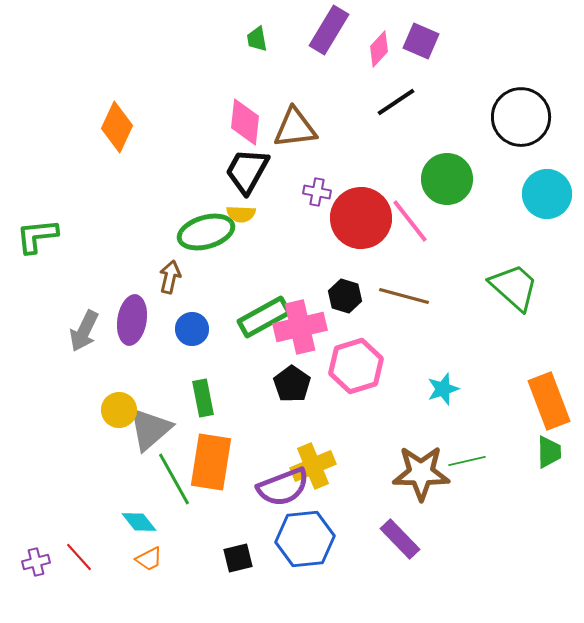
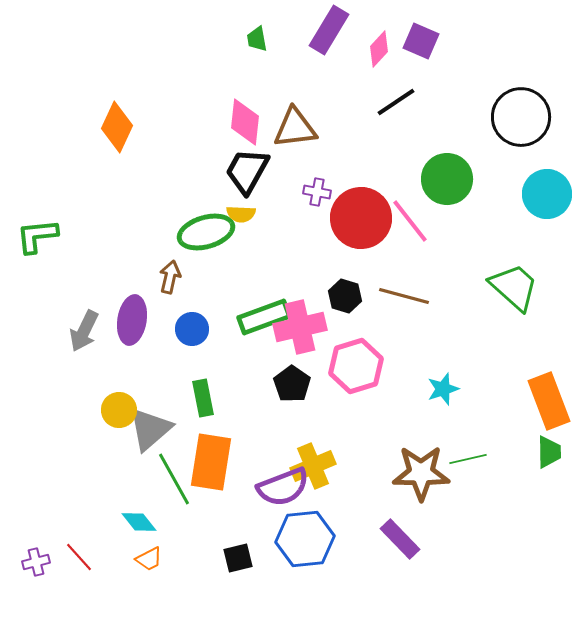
green rectangle at (264, 317): rotated 9 degrees clockwise
green line at (467, 461): moved 1 px right, 2 px up
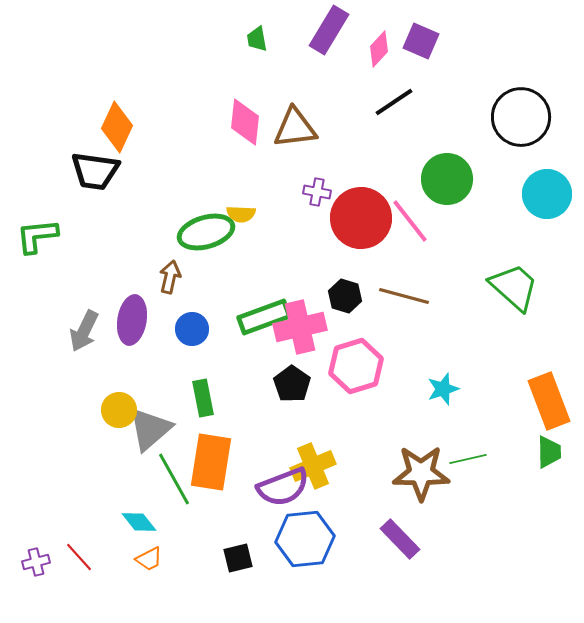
black line at (396, 102): moved 2 px left
black trapezoid at (247, 171): moved 152 px left; rotated 111 degrees counterclockwise
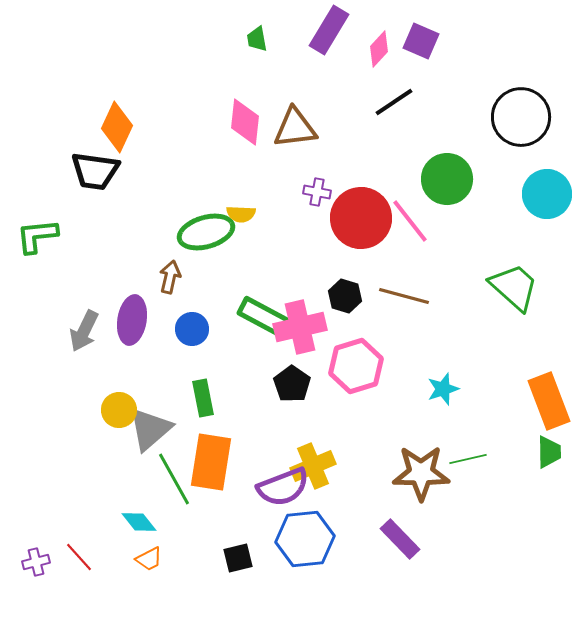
green rectangle at (264, 317): rotated 48 degrees clockwise
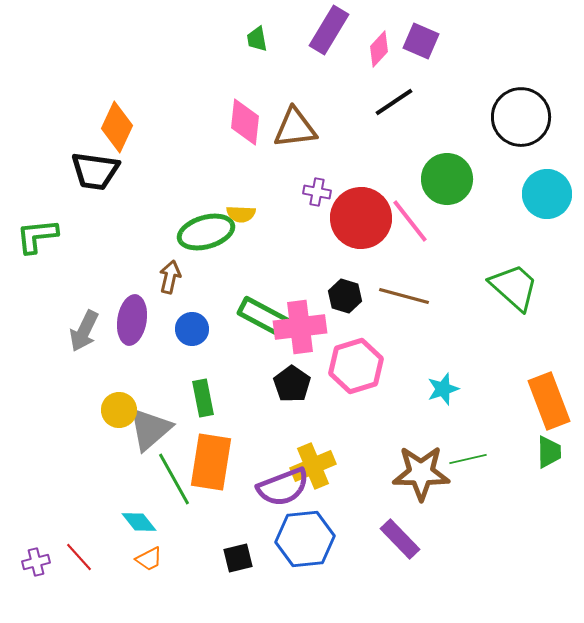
pink cross at (300, 327): rotated 6 degrees clockwise
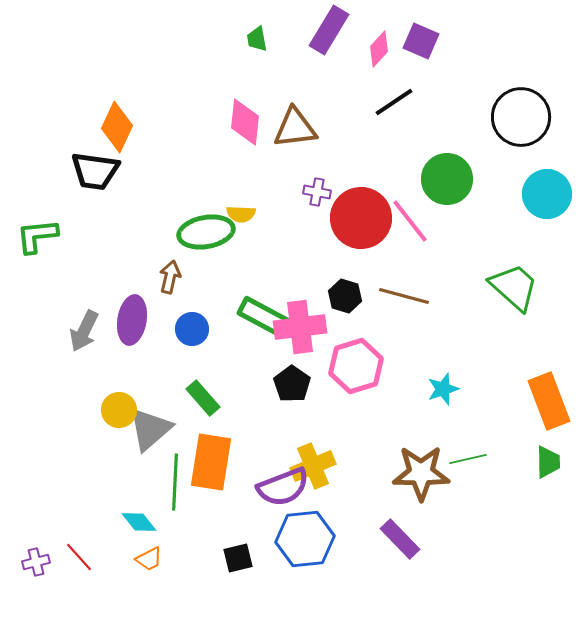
green ellipse at (206, 232): rotated 6 degrees clockwise
green rectangle at (203, 398): rotated 30 degrees counterclockwise
green trapezoid at (549, 452): moved 1 px left, 10 px down
green line at (174, 479): moved 1 px right, 3 px down; rotated 32 degrees clockwise
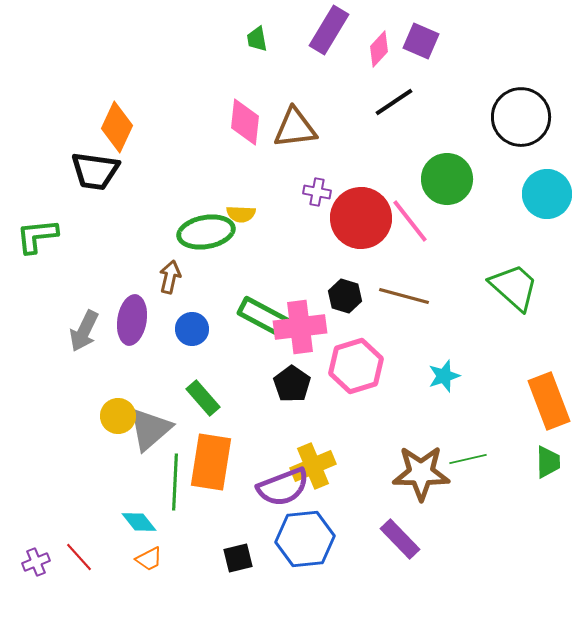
cyan star at (443, 389): moved 1 px right, 13 px up
yellow circle at (119, 410): moved 1 px left, 6 px down
purple cross at (36, 562): rotated 8 degrees counterclockwise
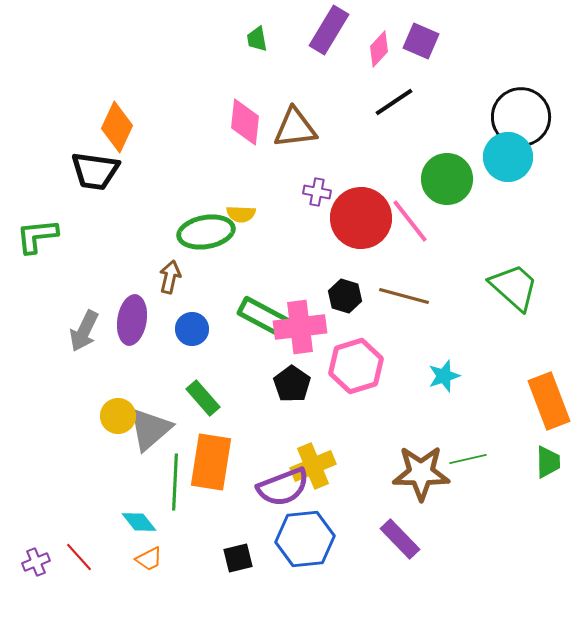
cyan circle at (547, 194): moved 39 px left, 37 px up
